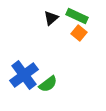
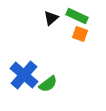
orange square: moved 1 px right, 1 px down; rotated 21 degrees counterclockwise
blue cross: rotated 12 degrees counterclockwise
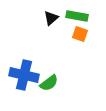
green rectangle: rotated 15 degrees counterclockwise
blue cross: rotated 28 degrees counterclockwise
green semicircle: moved 1 px right, 1 px up
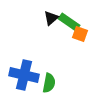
green rectangle: moved 8 px left, 6 px down; rotated 25 degrees clockwise
green semicircle: rotated 42 degrees counterclockwise
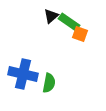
black triangle: moved 2 px up
blue cross: moved 1 px left, 1 px up
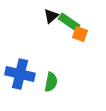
blue cross: moved 3 px left
green semicircle: moved 2 px right, 1 px up
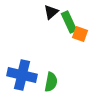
black triangle: moved 4 px up
green rectangle: rotated 30 degrees clockwise
blue cross: moved 2 px right, 1 px down
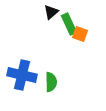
green rectangle: moved 2 px down
green semicircle: rotated 12 degrees counterclockwise
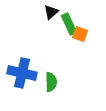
blue cross: moved 2 px up
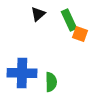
black triangle: moved 13 px left, 2 px down
green rectangle: moved 4 px up
blue cross: rotated 12 degrees counterclockwise
